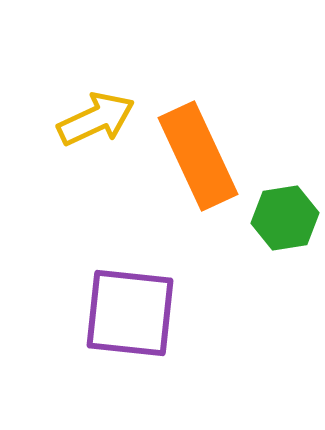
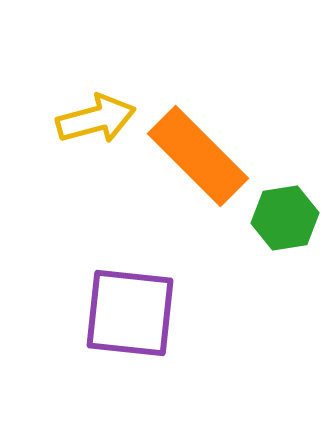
yellow arrow: rotated 10 degrees clockwise
orange rectangle: rotated 20 degrees counterclockwise
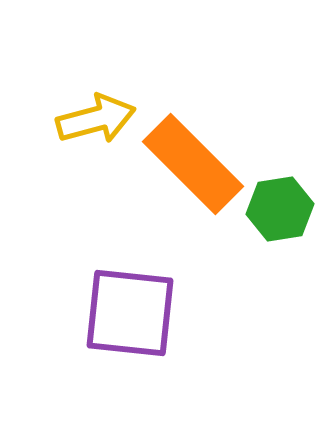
orange rectangle: moved 5 px left, 8 px down
green hexagon: moved 5 px left, 9 px up
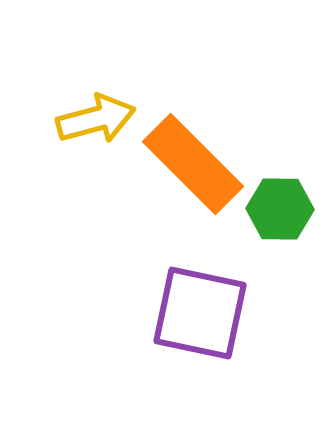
green hexagon: rotated 10 degrees clockwise
purple square: moved 70 px right; rotated 6 degrees clockwise
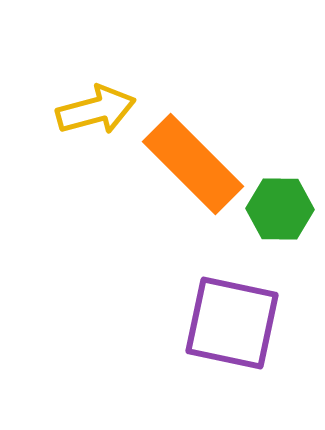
yellow arrow: moved 9 px up
purple square: moved 32 px right, 10 px down
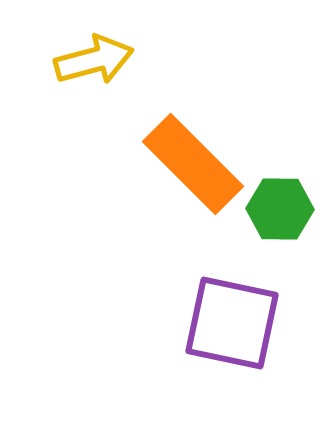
yellow arrow: moved 2 px left, 50 px up
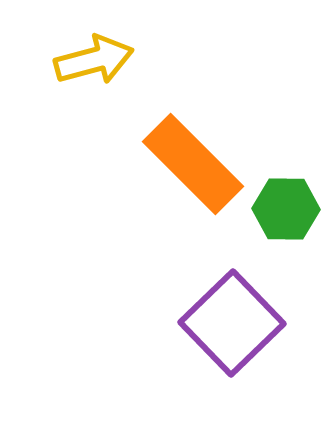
green hexagon: moved 6 px right
purple square: rotated 34 degrees clockwise
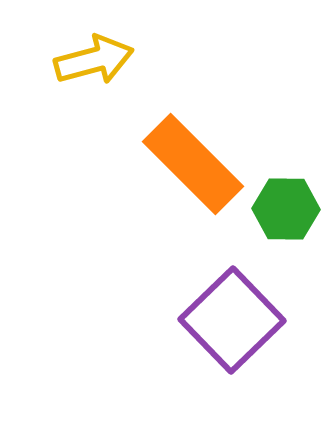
purple square: moved 3 px up
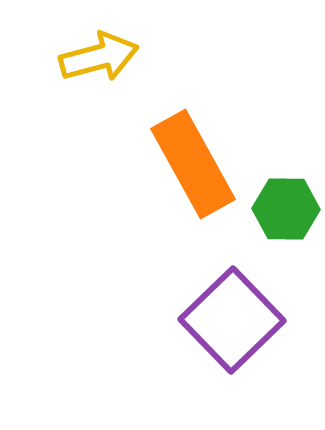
yellow arrow: moved 5 px right, 3 px up
orange rectangle: rotated 16 degrees clockwise
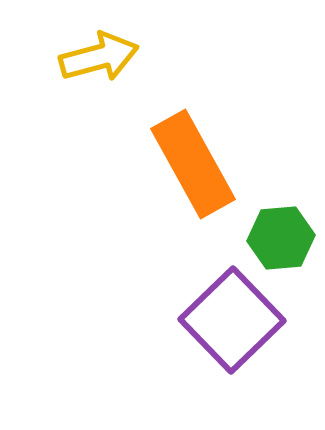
green hexagon: moved 5 px left, 29 px down; rotated 6 degrees counterclockwise
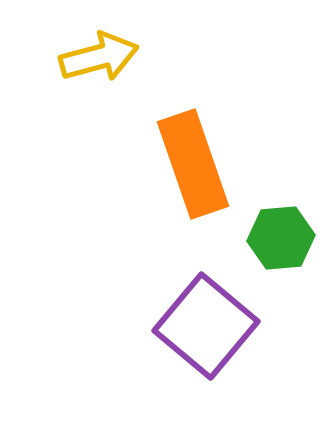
orange rectangle: rotated 10 degrees clockwise
purple square: moved 26 px left, 6 px down; rotated 6 degrees counterclockwise
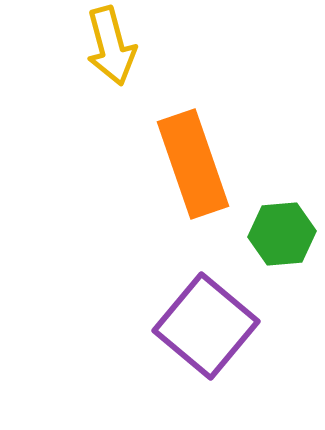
yellow arrow: moved 12 px right, 11 px up; rotated 90 degrees clockwise
green hexagon: moved 1 px right, 4 px up
